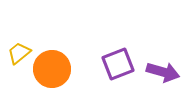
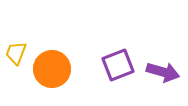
yellow trapezoid: moved 3 px left; rotated 30 degrees counterclockwise
purple square: moved 1 px down
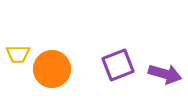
yellow trapezoid: moved 2 px right, 1 px down; rotated 110 degrees counterclockwise
purple arrow: moved 2 px right, 2 px down
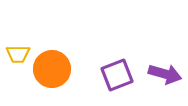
purple square: moved 1 px left, 10 px down
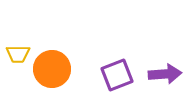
purple arrow: rotated 20 degrees counterclockwise
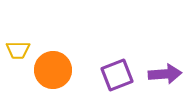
yellow trapezoid: moved 4 px up
orange circle: moved 1 px right, 1 px down
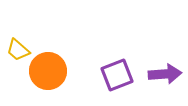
yellow trapezoid: rotated 40 degrees clockwise
orange circle: moved 5 px left, 1 px down
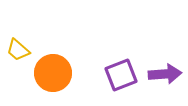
orange circle: moved 5 px right, 2 px down
purple square: moved 4 px right
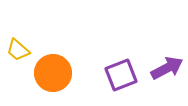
purple arrow: moved 2 px right, 6 px up; rotated 24 degrees counterclockwise
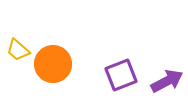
purple arrow: moved 13 px down
orange circle: moved 9 px up
